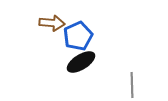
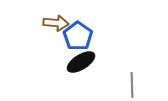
brown arrow: moved 4 px right
blue pentagon: rotated 12 degrees counterclockwise
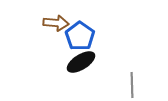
blue pentagon: moved 2 px right
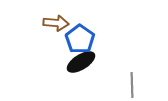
blue pentagon: moved 3 px down
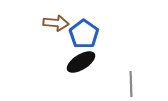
blue pentagon: moved 4 px right, 5 px up
gray line: moved 1 px left, 1 px up
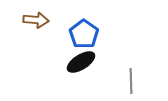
brown arrow: moved 20 px left, 3 px up
gray line: moved 3 px up
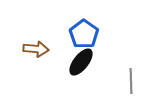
brown arrow: moved 29 px down
black ellipse: rotated 20 degrees counterclockwise
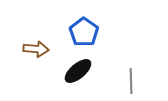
blue pentagon: moved 2 px up
black ellipse: moved 3 px left, 9 px down; rotated 12 degrees clockwise
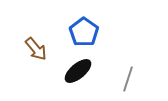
brown arrow: rotated 45 degrees clockwise
gray line: moved 3 px left, 2 px up; rotated 20 degrees clockwise
